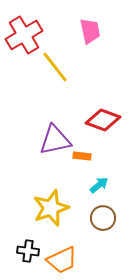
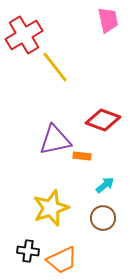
pink trapezoid: moved 18 px right, 11 px up
cyan arrow: moved 6 px right
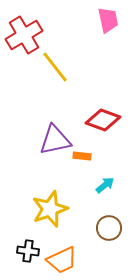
yellow star: moved 1 px left, 1 px down
brown circle: moved 6 px right, 10 px down
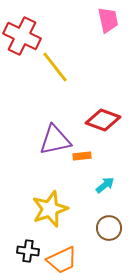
red cross: moved 2 px left, 1 px down; rotated 33 degrees counterclockwise
orange rectangle: rotated 12 degrees counterclockwise
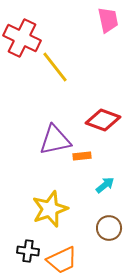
red cross: moved 2 px down
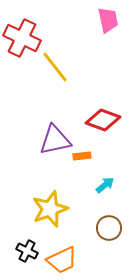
black cross: moved 1 px left; rotated 20 degrees clockwise
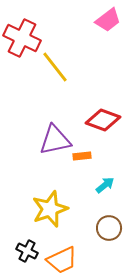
pink trapezoid: rotated 64 degrees clockwise
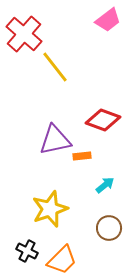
red cross: moved 2 px right, 4 px up; rotated 15 degrees clockwise
orange trapezoid: rotated 20 degrees counterclockwise
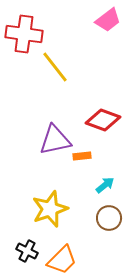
red cross: rotated 33 degrees counterclockwise
brown circle: moved 10 px up
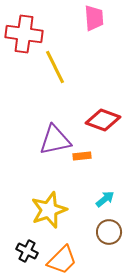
pink trapezoid: moved 14 px left, 2 px up; rotated 56 degrees counterclockwise
yellow line: rotated 12 degrees clockwise
cyan arrow: moved 14 px down
yellow star: moved 1 px left, 1 px down
brown circle: moved 14 px down
